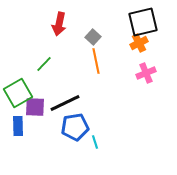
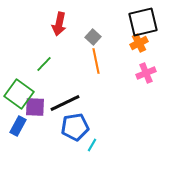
green square: moved 1 px right, 1 px down; rotated 24 degrees counterclockwise
blue rectangle: rotated 30 degrees clockwise
cyan line: moved 3 px left, 3 px down; rotated 48 degrees clockwise
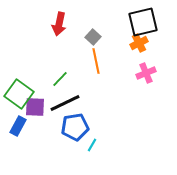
green line: moved 16 px right, 15 px down
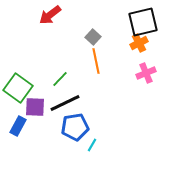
red arrow: moved 9 px left, 9 px up; rotated 40 degrees clockwise
green square: moved 1 px left, 6 px up
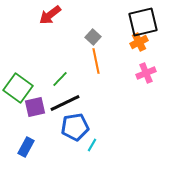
orange cross: moved 1 px up
purple square: rotated 15 degrees counterclockwise
blue rectangle: moved 8 px right, 21 px down
